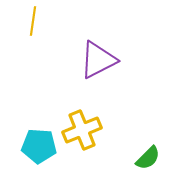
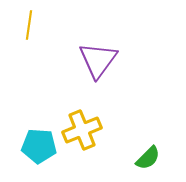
yellow line: moved 4 px left, 4 px down
purple triangle: rotated 27 degrees counterclockwise
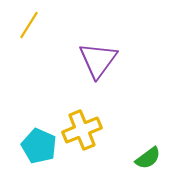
yellow line: rotated 24 degrees clockwise
cyan pentagon: rotated 20 degrees clockwise
green semicircle: rotated 8 degrees clockwise
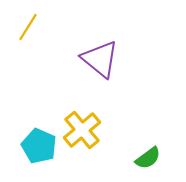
yellow line: moved 1 px left, 2 px down
purple triangle: moved 2 px right, 1 px up; rotated 27 degrees counterclockwise
yellow cross: rotated 18 degrees counterclockwise
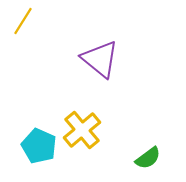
yellow line: moved 5 px left, 6 px up
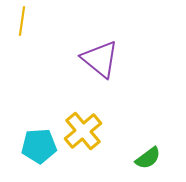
yellow line: moved 1 px left; rotated 24 degrees counterclockwise
yellow cross: moved 1 px right, 1 px down
cyan pentagon: rotated 28 degrees counterclockwise
